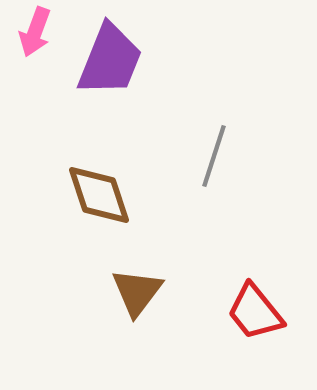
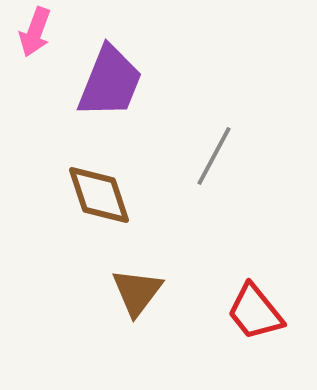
purple trapezoid: moved 22 px down
gray line: rotated 10 degrees clockwise
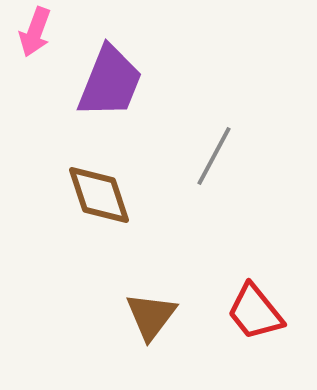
brown triangle: moved 14 px right, 24 px down
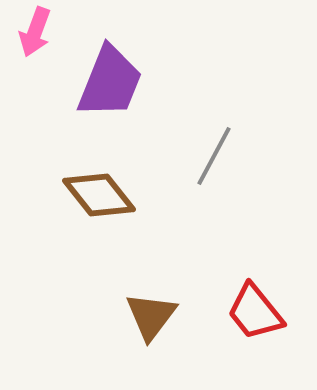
brown diamond: rotated 20 degrees counterclockwise
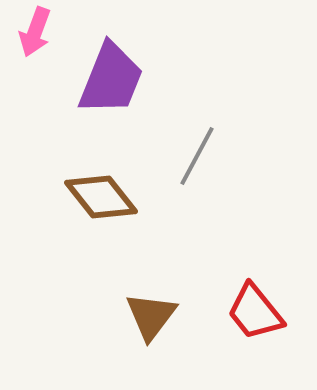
purple trapezoid: moved 1 px right, 3 px up
gray line: moved 17 px left
brown diamond: moved 2 px right, 2 px down
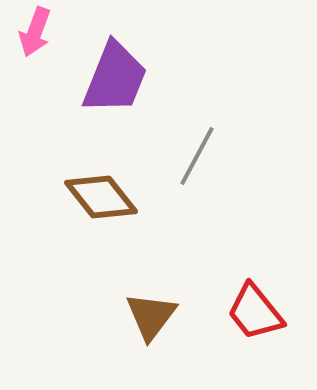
purple trapezoid: moved 4 px right, 1 px up
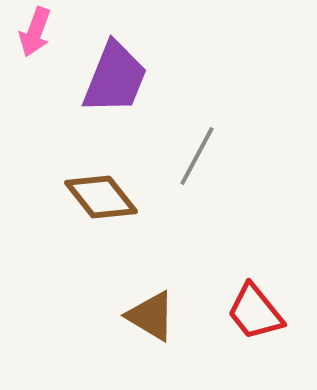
brown triangle: rotated 36 degrees counterclockwise
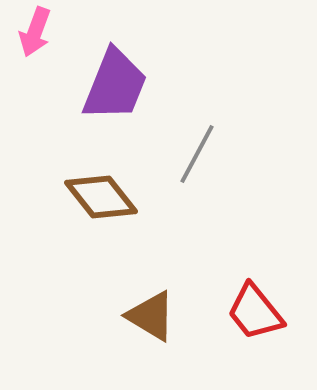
purple trapezoid: moved 7 px down
gray line: moved 2 px up
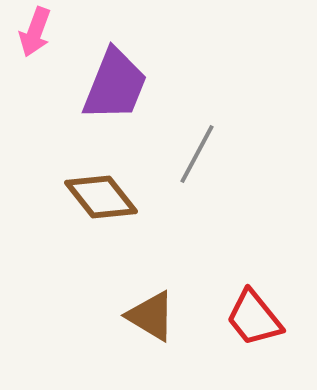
red trapezoid: moved 1 px left, 6 px down
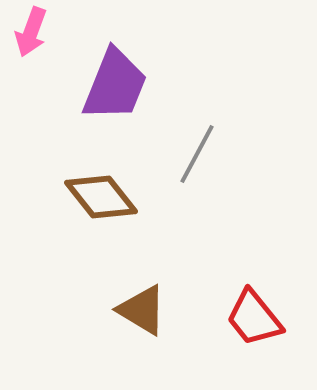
pink arrow: moved 4 px left
brown triangle: moved 9 px left, 6 px up
